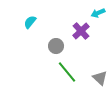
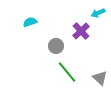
cyan semicircle: rotated 32 degrees clockwise
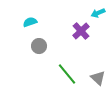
gray circle: moved 17 px left
green line: moved 2 px down
gray triangle: moved 2 px left
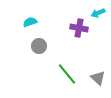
purple cross: moved 2 px left, 3 px up; rotated 36 degrees counterclockwise
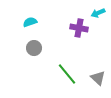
gray circle: moved 5 px left, 2 px down
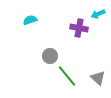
cyan arrow: moved 1 px down
cyan semicircle: moved 2 px up
gray circle: moved 16 px right, 8 px down
green line: moved 2 px down
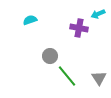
gray triangle: moved 1 px right; rotated 14 degrees clockwise
